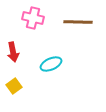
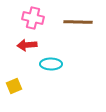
red arrow: moved 14 px right, 7 px up; rotated 96 degrees clockwise
cyan ellipse: rotated 25 degrees clockwise
yellow square: rotated 14 degrees clockwise
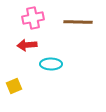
pink cross: rotated 25 degrees counterclockwise
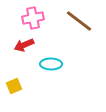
brown line: moved 1 px right, 1 px up; rotated 36 degrees clockwise
red arrow: moved 3 px left; rotated 18 degrees counterclockwise
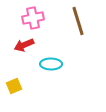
brown line: moved 1 px left; rotated 36 degrees clockwise
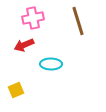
yellow square: moved 2 px right, 4 px down
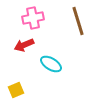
cyan ellipse: rotated 30 degrees clockwise
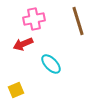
pink cross: moved 1 px right, 1 px down
red arrow: moved 1 px left, 1 px up
cyan ellipse: rotated 15 degrees clockwise
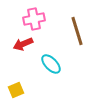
brown line: moved 1 px left, 10 px down
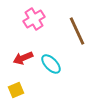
pink cross: rotated 20 degrees counterclockwise
brown line: rotated 8 degrees counterclockwise
red arrow: moved 14 px down
